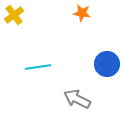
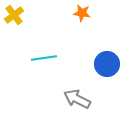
cyan line: moved 6 px right, 9 px up
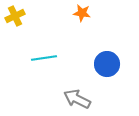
yellow cross: moved 1 px right, 1 px down; rotated 12 degrees clockwise
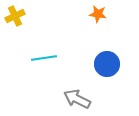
orange star: moved 16 px right, 1 px down
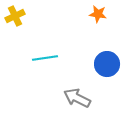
cyan line: moved 1 px right
gray arrow: moved 1 px up
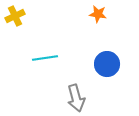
gray arrow: moved 1 px left; rotated 132 degrees counterclockwise
